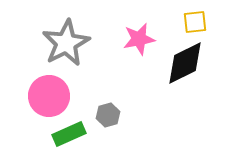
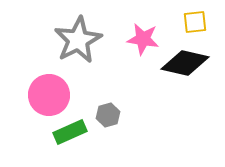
pink star: moved 4 px right; rotated 20 degrees clockwise
gray star: moved 12 px right, 3 px up
black diamond: rotated 39 degrees clockwise
pink circle: moved 1 px up
green rectangle: moved 1 px right, 2 px up
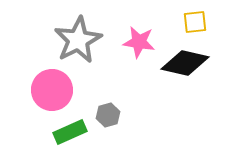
pink star: moved 4 px left, 3 px down
pink circle: moved 3 px right, 5 px up
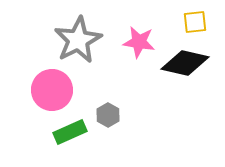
gray hexagon: rotated 15 degrees counterclockwise
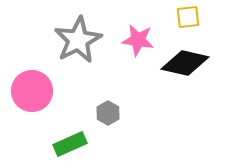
yellow square: moved 7 px left, 5 px up
pink star: moved 1 px left, 2 px up
pink circle: moved 20 px left, 1 px down
gray hexagon: moved 2 px up
green rectangle: moved 12 px down
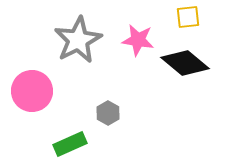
black diamond: rotated 27 degrees clockwise
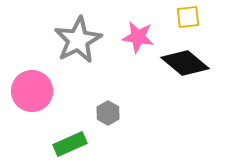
pink star: moved 3 px up
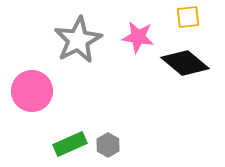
gray hexagon: moved 32 px down
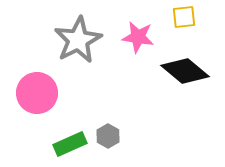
yellow square: moved 4 px left
black diamond: moved 8 px down
pink circle: moved 5 px right, 2 px down
gray hexagon: moved 9 px up
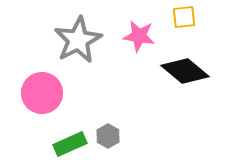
pink star: moved 1 px right, 1 px up
pink circle: moved 5 px right
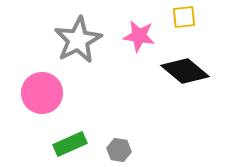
gray hexagon: moved 11 px right, 14 px down; rotated 20 degrees counterclockwise
